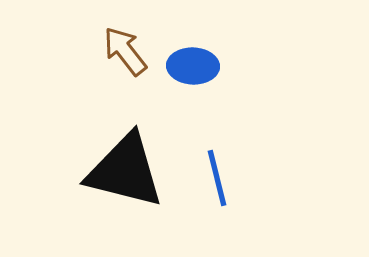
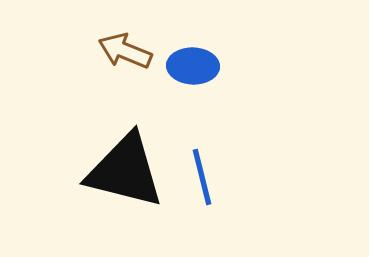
brown arrow: rotated 30 degrees counterclockwise
blue line: moved 15 px left, 1 px up
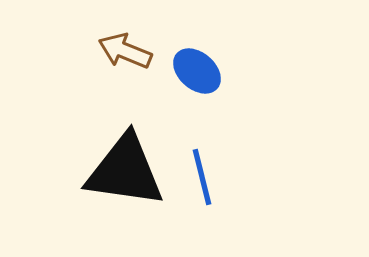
blue ellipse: moved 4 px right, 5 px down; rotated 39 degrees clockwise
black triangle: rotated 6 degrees counterclockwise
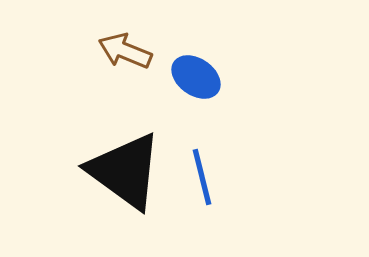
blue ellipse: moved 1 px left, 6 px down; rotated 6 degrees counterclockwise
black triangle: rotated 28 degrees clockwise
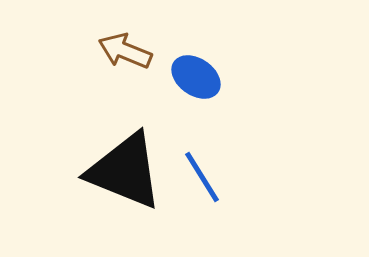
black triangle: rotated 14 degrees counterclockwise
blue line: rotated 18 degrees counterclockwise
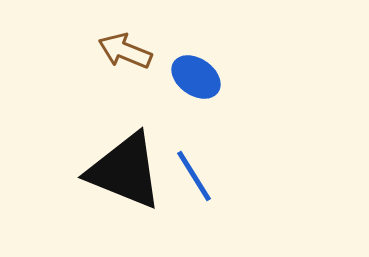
blue line: moved 8 px left, 1 px up
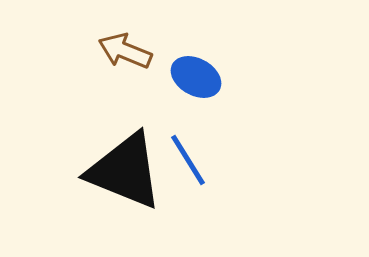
blue ellipse: rotated 6 degrees counterclockwise
blue line: moved 6 px left, 16 px up
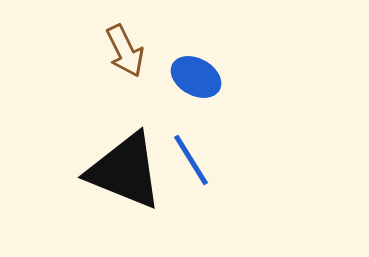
brown arrow: rotated 138 degrees counterclockwise
blue line: moved 3 px right
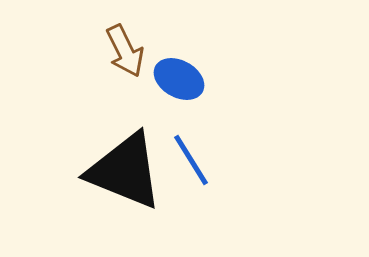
blue ellipse: moved 17 px left, 2 px down
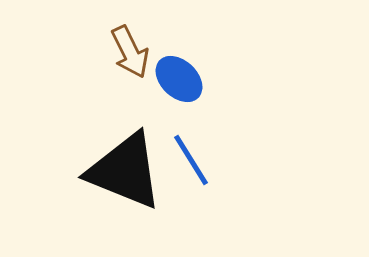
brown arrow: moved 5 px right, 1 px down
blue ellipse: rotated 15 degrees clockwise
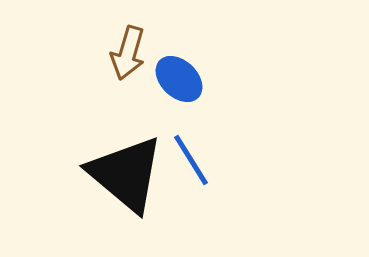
brown arrow: moved 2 px left, 1 px down; rotated 42 degrees clockwise
black triangle: moved 1 px right, 3 px down; rotated 18 degrees clockwise
